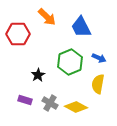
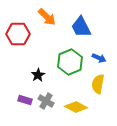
gray cross: moved 4 px left, 2 px up
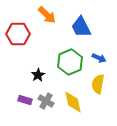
orange arrow: moved 2 px up
yellow diamond: moved 3 px left, 5 px up; rotated 50 degrees clockwise
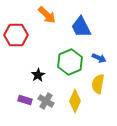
red hexagon: moved 2 px left, 1 px down
yellow diamond: moved 2 px right, 1 px up; rotated 35 degrees clockwise
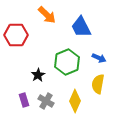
green hexagon: moved 3 px left
purple rectangle: moved 1 px left; rotated 56 degrees clockwise
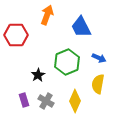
orange arrow: rotated 114 degrees counterclockwise
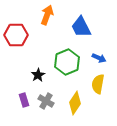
yellow diamond: moved 2 px down; rotated 10 degrees clockwise
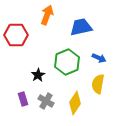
blue trapezoid: rotated 105 degrees clockwise
purple rectangle: moved 1 px left, 1 px up
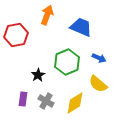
blue trapezoid: rotated 35 degrees clockwise
red hexagon: rotated 10 degrees counterclockwise
yellow semicircle: rotated 60 degrees counterclockwise
purple rectangle: rotated 24 degrees clockwise
yellow diamond: rotated 25 degrees clockwise
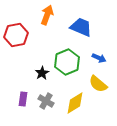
black star: moved 4 px right, 2 px up
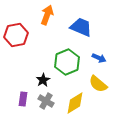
black star: moved 1 px right, 7 px down
